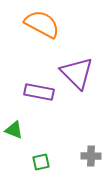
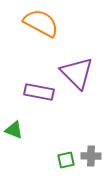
orange semicircle: moved 1 px left, 1 px up
green square: moved 25 px right, 2 px up
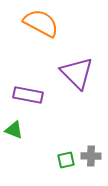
purple rectangle: moved 11 px left, 3 px down
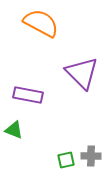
purple triangle: moved 5 px right
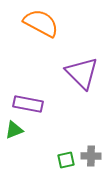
purple rectangle: moved 9 px down
green triangle: rotated 42 degrees counterclockwise
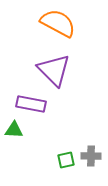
orange semicircle: moved 17 px right
purple triangle: moved 28 px left, 3 px up
purple rectangle: moved 3 px right
green triangle: rotated 24 degrees clockwise
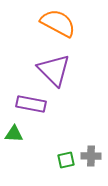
green triangle: moved 4 px down
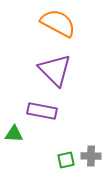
purple triangle: moved 1 px right
purple rectangle: moved 11 px right, 7 px down
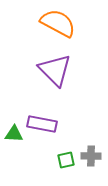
purple rectangle: moved 13 px down
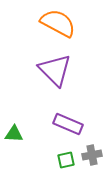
purple rectangle: moved 26 px right; rotated 12 degrees clockwise
gray cross: moved 1 px right, 1 px up; rotated 12 degrees counterclockwise
